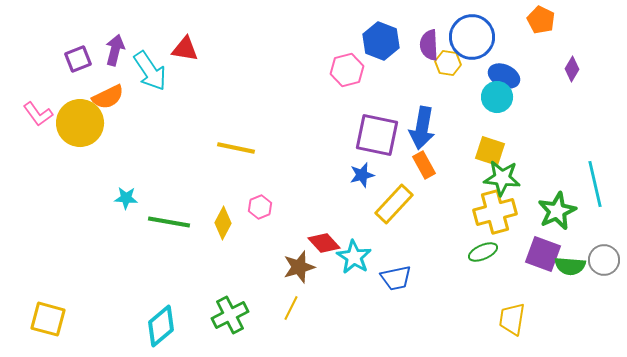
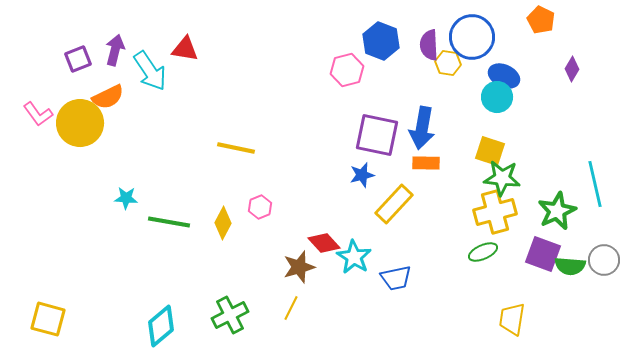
orange rectangle at (424, 165): moved 2 px right, 2 px up; rotated 60 degrees counterclockwise
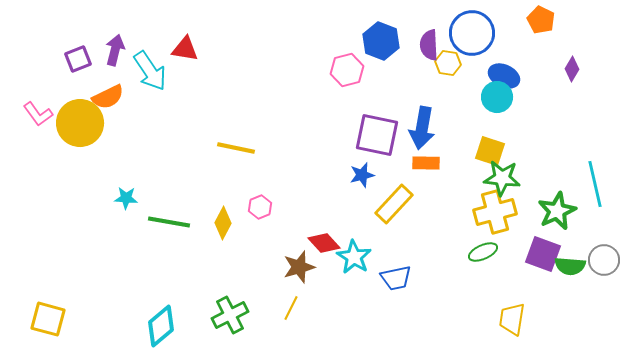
blue circle at (472, 37): moved 4 px up
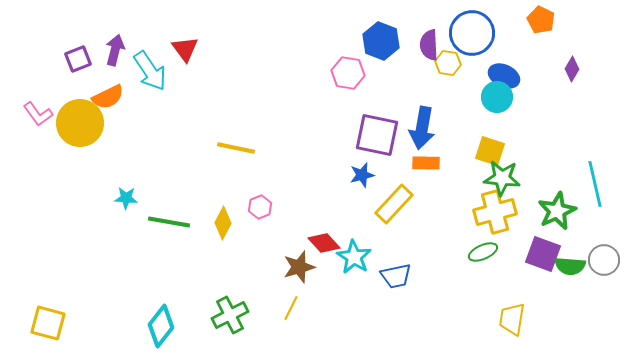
red triangle at (185, 49): rotated 44 degrees clockwise
pink hexagon at (347, 70): moved 1 px right, 3 px down; rotated 24 degrees clockwise
blue trapezoid at (396, 278): moved 2 px up
yellow square at (48, 319): moved 4 px down
cyan diamond at (161, 326): rotated 12 degrees counterclockwise
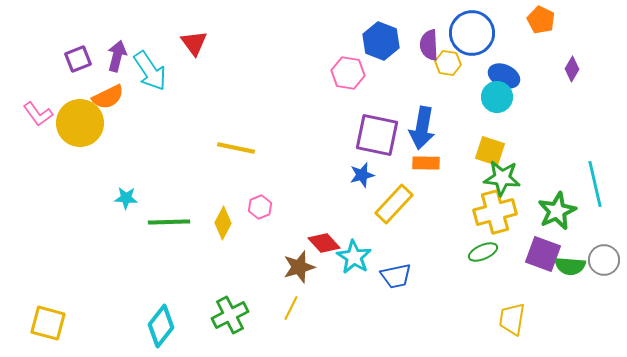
red triangle at (185, 49): moved 9 px right, 6 px up
purple arrow at (115, 50): moved 2 px right, 6 px down
green line at (169, 222): rotated 12 degrees counterclockwise
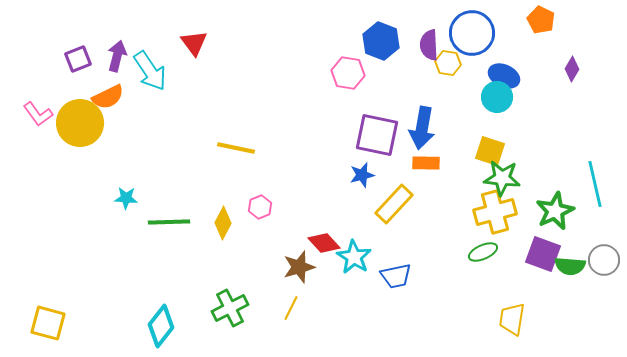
green star at (557, 211): moved 2 px left
green cross at (230, 315): moved 7 px up
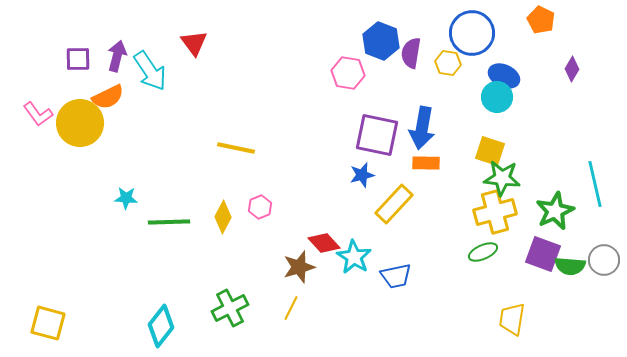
purple semicircle at (429, 45): moved 18 px left, 8 px down; rotated 12 degrees clockwise
purple square at (78, 59): rotated 20 degrees clockwise
yellow diamond at (223, 223): moved 6 px up
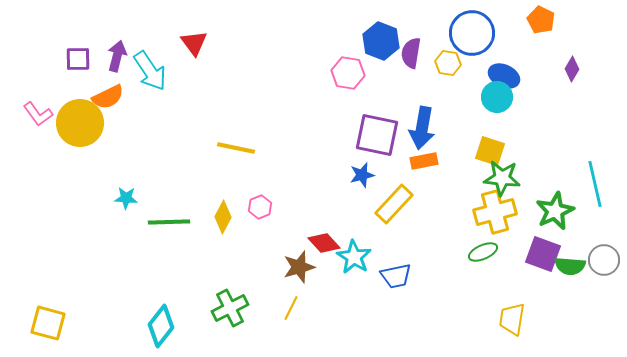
orange rectangle at (426, 163): moved 2 px left, 2 px up; rotated 12 degrees counterclockwise
